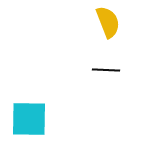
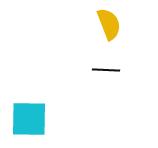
yellow semicircle: moved 1 px right, 2 px down
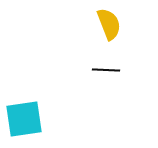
cyan square: moved 5 px left; rotated 9 degrees counterclockwise
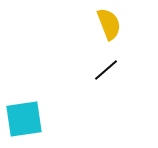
black line: rotated 44 degrees counterclockwise
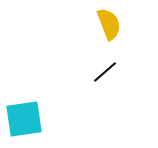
black line: moved 1 px left, 2 px down
